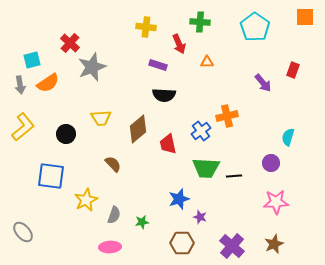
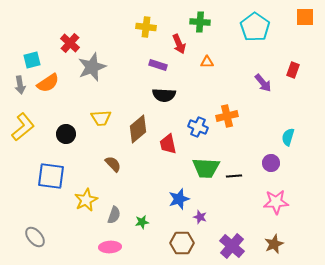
blue cross: moved 3 px left, 4 px up; rotated 30 degrees counterclockwise
gray ellipse: moved 12 px right, 5 px down
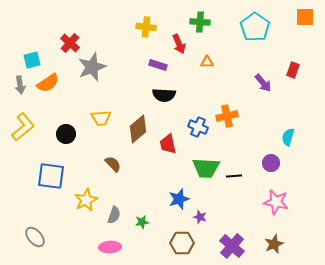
pink star: rotated 15 degrees clockwise
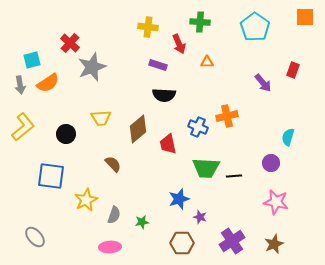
yellow cross: moved 2 px right
purple cross: moved 5 px up; rotated 15 degrees clockwise
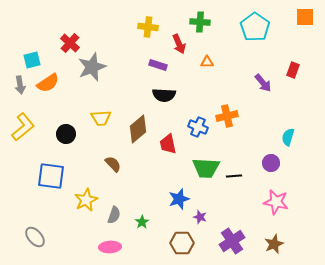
green star: rotated 24 degrees counterclockwise
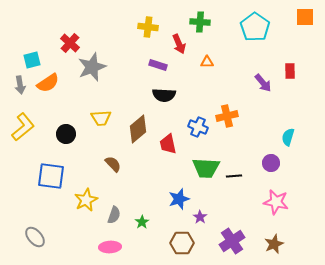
red rectangle: moved 3 px left, 1 px down; rotated 21 degrees counterclockwise
purple star: rotated 16 degrees clockwise
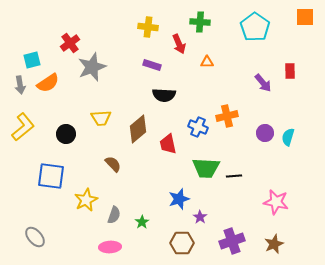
red cross: rotated 12 degrees clockwise
purple rectangle: moved 6 px left
purple circle: moved 6 px left, 30 px up
purple cross: rotated 15 degrees clockwise
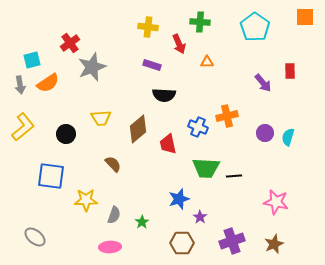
yellow star: rotated 25 degrees clockwise
gray ellipse: rotated 10 degrees counterclockwise
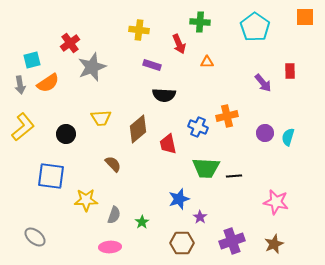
yellow cross: moved 9 px left, 3 px down
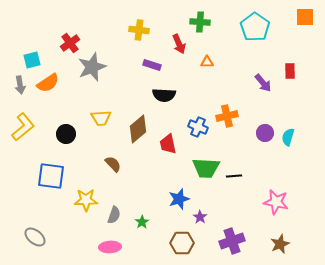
brown star: moved 6 px right
